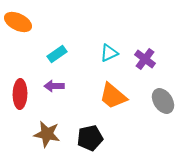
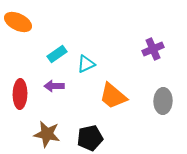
cyan triangle: moved 23 px left, 11 px down
purple cross: moved 8 px right, 10 px up; rotated 30 degrees clockwise
gray ellipse: rotated 35 degrees clockwise
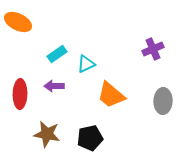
orange trapezoid: moved 2 px left, 1 px up
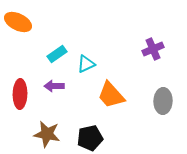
orange trapezoid: rotated 8 degrees clockwise
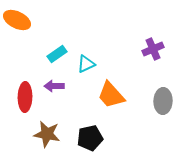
orange ellipse: moved 1 px left, 2 px up
red ellipse: moved 5 px right, 3 px down
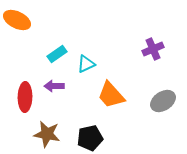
gray ellipse: rotated 55 degrees clockwise
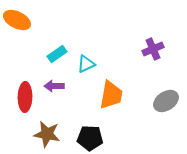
orange trapezoid: rotated 128 degrees counterclockwise
gray ellipse: moved 3 px right
black pentagon: rotated 15 degrees clockwise
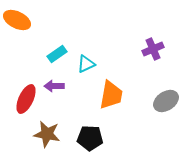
red ellipse: moved 1 px right, 2 px down; rotated 24 degrees clockwise
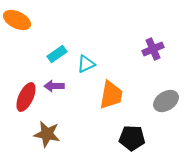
red ellipse: moved 2 px up
black pentagon: moved 42 px right
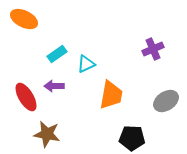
orange ellipse: moved 7 px right, 1 px up
red ellipse: rotated 56 degrees counterclockwise
